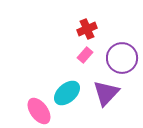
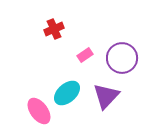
red cross: moved 33 px left
pink rectangle: rotated 14 degrees clockwise
purple triangle: moved 3 px down
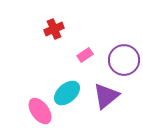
purple circle: moved 2 px right, 2 px down
purple triangle: rotated 8 degrees clockwise
pink ellipse: moved 1 px right
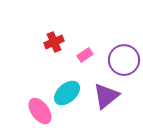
red cross: moved 13 px down
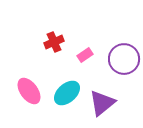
purple circle: moved 1 px up
purple triangle: moved 4 px left, 7 px down
pink ellipse: moved 11 px left, 20 px up
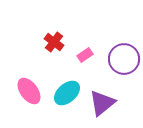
red cross: rotated 30 degrees counterclockwise
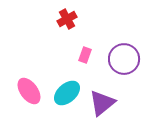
red cross: moved 13 px right, 23 px up; rotated 24 degrees clockwise
pink rectangle: rotated 35 degrees counterclockwise
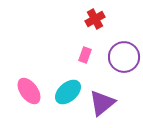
red cross: moved 28 px right
purple circle: moved 2 px up
cyan ellipse: moved 1 px right, 1 px up
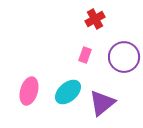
pink ellipse: rotated 52 degrees clockwise
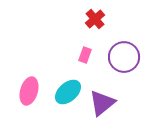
red cross: rotated 12 degrees counterclockwise
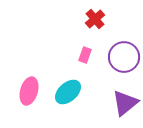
purple triangle: moved 23 px right
